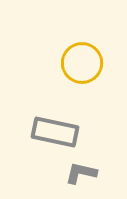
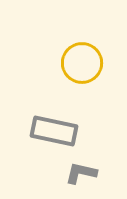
gray rectangle: moved 1 px left, 1 px up
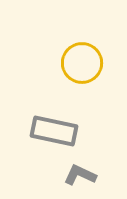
gray L-shape: moved 1 px left, 2 px down; rotated 12 degrees clockwise
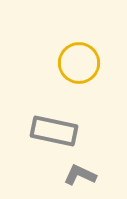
yellow circle: moved 3 px left
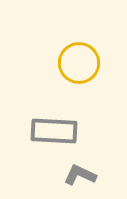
gray rectangle: rotated 9 degrees counterclockwise
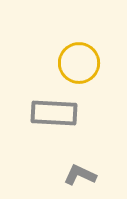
gray rectangle: moved 18 px up
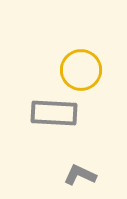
yellow circle: moved 2 px right, 7 px down
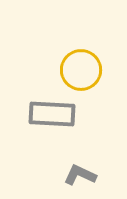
gray rectangle: moved 2 px left, 1 px down
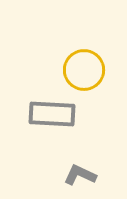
yellow circle: moved 3 px right
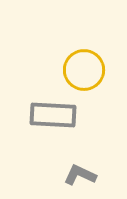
gray rectangle: moved 1 px right, 1 px down
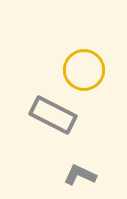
gray rectangle: rotated 24 degrees clockwise
